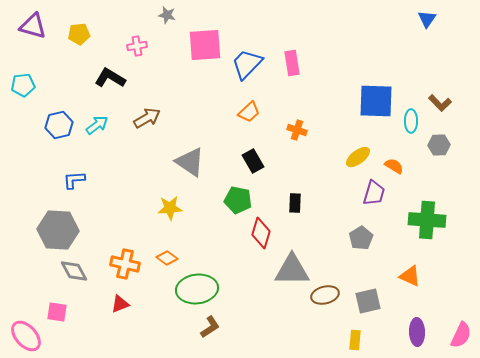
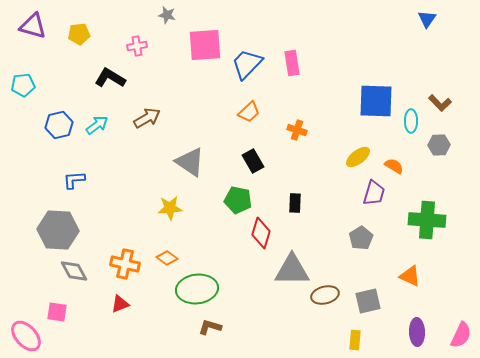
brown L-shape at (210, 327): rotated 130 degrees counterclockwise
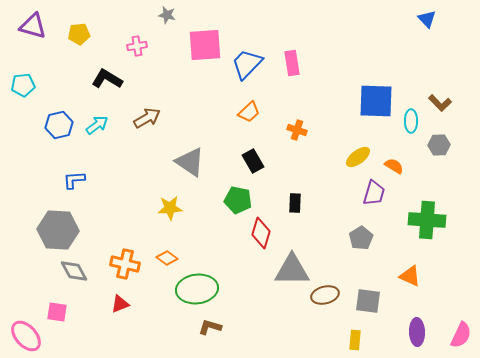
blue triangle at (427, 19): rotated 18 degrees counterclockwise
black L-shape at (110, 78): moved 3 px left, 1 px down
gray square at (368, 301): rotated 20 degrees clockwise
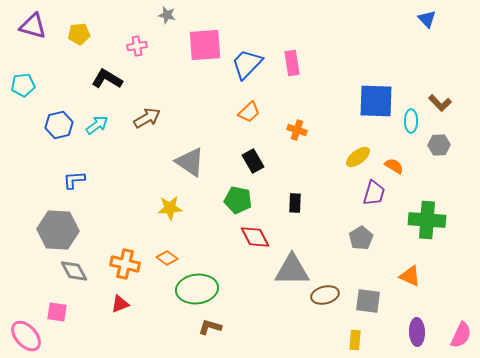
red diamond at (261, 233): moved 6 px left, 4 px down; rotated 44 degrees counterclockwise
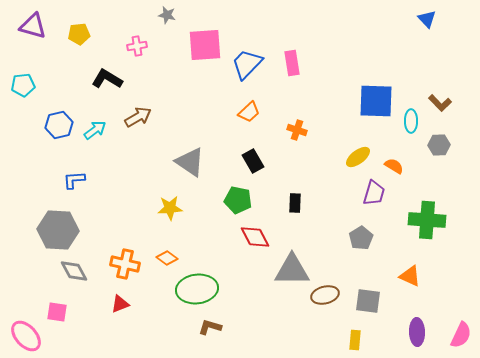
brown arrow at (147, 118): moved 9 px left, 1 px up
cyan arrow at (97, 125): moved 2 px left, 5 px down
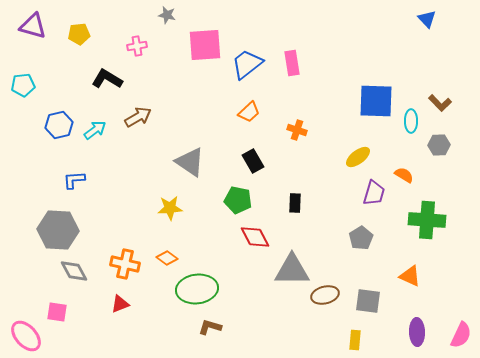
blue trapezoid at (247, 64): rotated 8 degrees clockwise
orange semicircle at (394, 166): moved 10 px right, 9 px down
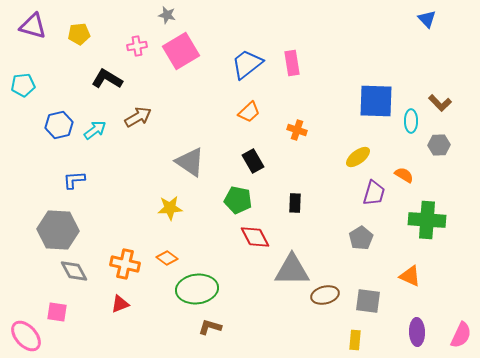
pink square at (205, 45): moved 24 px left, 6 px down; rotated 27 degrees counterclockwise
